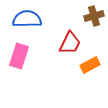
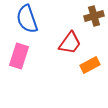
blue semicircle: rotated 108 degrees counterclockwise
red trapezoid: rotated 10 degrees clockwise
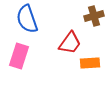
orange rectangle: moved 2 px up; rotated 24 degrees clockwise
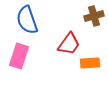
blue semicircle: moved 1 px down
red trapezoid: moved 1 px left, 1 px down
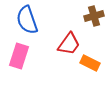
orange rectangle: rotated 30 degrees clockwise
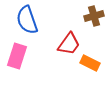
pink rectangle: moved 2 px left
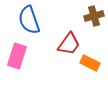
blue semicircle: moved 2 px right
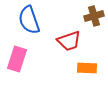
red trapezoid: moved 3 px up; rotated 35 degrees clockwise
pink rectangle: moved 3 px down
orange rectangle: moved 3 px left, 5 px down; rotated 24 degrees counterclockwise
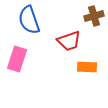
orange rectangle: moved 1 px up
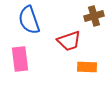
pink rectangle: moved 3 px right; rotated 25 degrees counterclockwise
